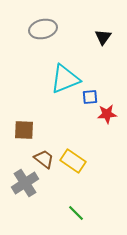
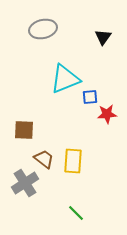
yellow rectangle: rotated 60 degrees clockwise
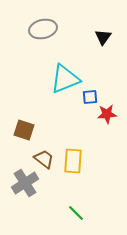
brown square: rotated 15 degrees clockwise
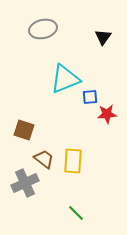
gray cross: rotated 8 degrees clockwise
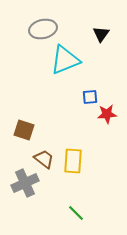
black triangle: moved 2 px left, 3 px up
cyan triangle: moved 19 px up
